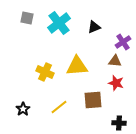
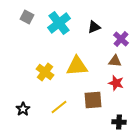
gray square: moved 1 px up; rotated 16 degrees clockwise
purple cross: moved 2 px left, 3 px up; rotated 14 degrees counterclockwise
yellow cross: rotated 12 degrees clockwise
black cross: moved 1 px up
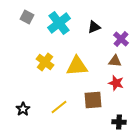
yellow cross: moved 10 px up
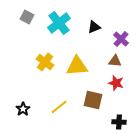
brown square: rotated 18 degrees clockwise
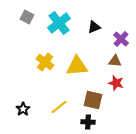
black cross: moved 31 px left
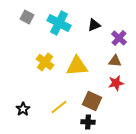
cyan cross: rotated 25 degrees counterclockwise
black triangle: moved 2 px up
purple cross: moved 2 px left, 1 px up
red star: rotated 28 degrees counterclockwise
brown square: moved 1 px left, 1 px down; rotated 12 degrees clockwise
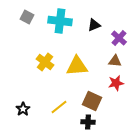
cyan cross: moved 1 px right, 2 px up; rotated 20 degrees counterclockwise
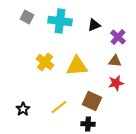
purple cross: moved 1 px left, 1 px up
black cross: moved 2 px down
